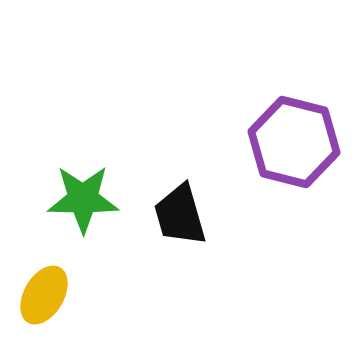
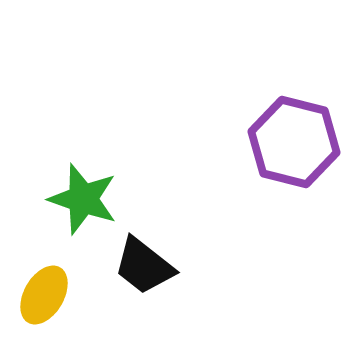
green star: rotated 18 degrees clockwise
black trapezoid: moved 36 px left, 51 px down; rotated 36 degrees counterclockwise
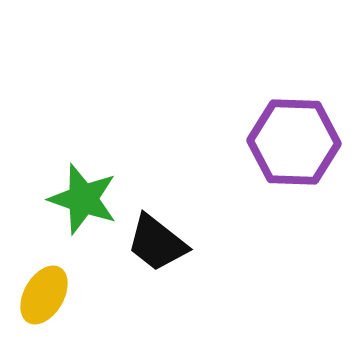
purple hexagon: rotated 12 degrees counterclockwise
black trapezoid: moved 13 px right, 23 px up
